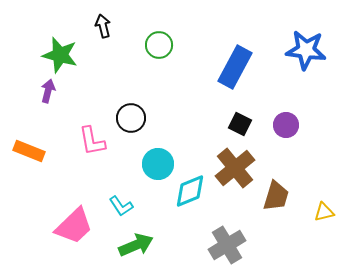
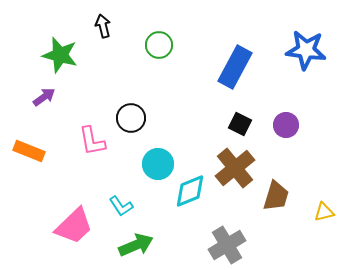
purple arrow: moved 4 px left, 6 px down; rotated 40 degrees clockwise
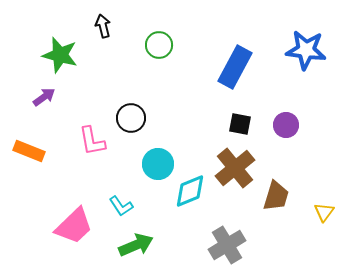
black square: rotated 15 degrees counterclockwise
yellow triangle: rotated 40 degrees counterclockwise
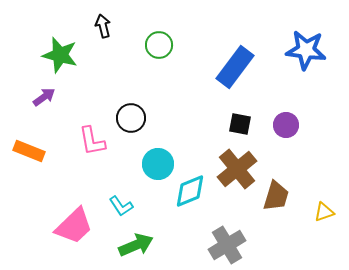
blue rectangle: rotated 9 degrees clockwise
brown cross: moved 2 px right, 1 px down
yellow triangle: rotated 35 degrees clockwise
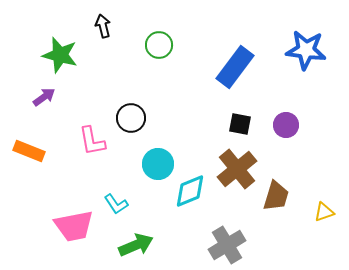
cyan L-shape: moved 5 px left, 2 px up
pink trapezoid: rotated 33 degrees clockwise
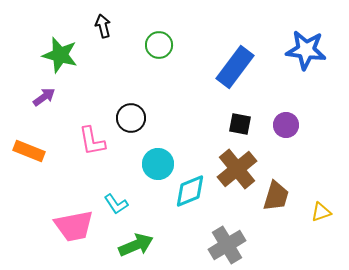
yellow triangle: moved 3 px left
